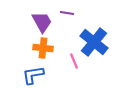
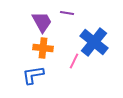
pink line: rotated 49 degrees clockwise
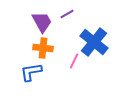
purple line: moved 1 px down; rotated 40 degrees counterclockwise
blue L-shape: moved 2 px left, 3 px up
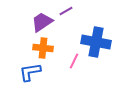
purple line: moved 1 px left, 3 px up
purple trapezoid: rotated 95 degrees counterclockwise
blue cross: moved 2 px right; rotated 28 degrees counterclockwise
blue L-shape: moved 1 px left
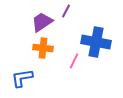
purple line: rotated 32 degrees counterclockwise
blue L-shape: moved 8 px left, 6 px down
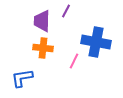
purple trapezoid: moved 1 px up; rotated 55 degrees counterclockwise
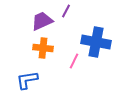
purple trapezoid: rotated 65 degrees clockwise
blue L-shape: moved 5 px right, 2 px down
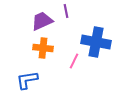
purple line: rotated 40 degrees counterclockwise
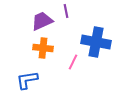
pink line: moved 1 px left, 1 px down
